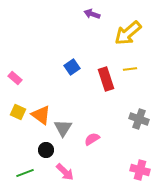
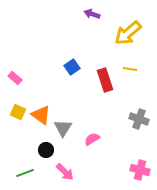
yellow line: rotated 16 degrees clockwise
red rectangle: moved 1 px left, 1 px down
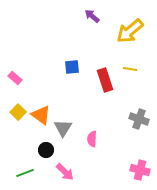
purple arrow: moved 2 px down; rotated 21 degrees clockwise
yellow arrow: moved 2 px right, 2 px up
blue square: rotated 28 degrees clockwise
yellow square: rotated 21 degrees clockwise
pink semicircle: rotated 56 degrees counterclockwise
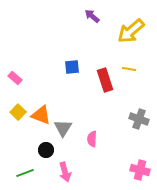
yellow arrow: moved 1 px right
yellow line: moved 1 px left
orange triangle: rotated 15 degrees counterclockwise
pink arrow: rotated 30 degrees clockwise
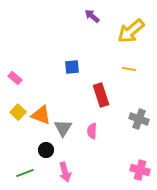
red rectangle: moved 4 px left, 15 px down
pink semicircle: moved 8 px up
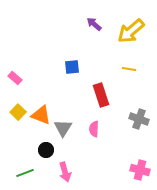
purple arrow: moved 2 px right, 8 px down
pink semicircle: moved 2 px right, 2 px up
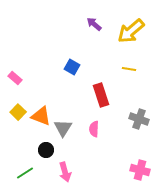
blue square: rotated 35 degrees clockwise
orange triangle: moved 1 px down
green line: rotated 12 degrees counterclockwise
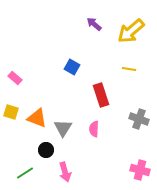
yellow square: moved 7 px left; rotated 28 degrees counterclockwise
orange triangle: moved 4 px left, 2 px down
